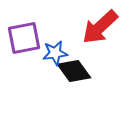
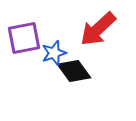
red arrow: moved 2 px left, 2 px down
blue star: moved 1 px left; rotated 10 degrees counterclockwise
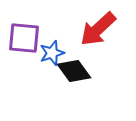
purple square: rotated 16 degrees clockwise
blue star: moved 2 px left
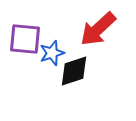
purple square: moved 1 px right, 1 px down
black diamond: rotated 72 degrees counterclockwise
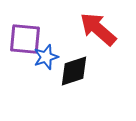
red arrow: rotated 84 degrees clockwise
blue star: moved 6 px left, 4 px down
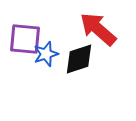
blue star: moved 3 px up
black diamond: moved 5 px right, 12 px up
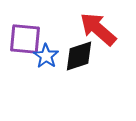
blue star: moved 2 px down; rotated 20 degrees counterclockwise
black diamond: moved 3 px up
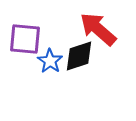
blue star: moved 4 px right, 5 px down
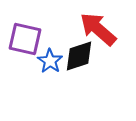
purple square: rotated 8 degrees clockwise
